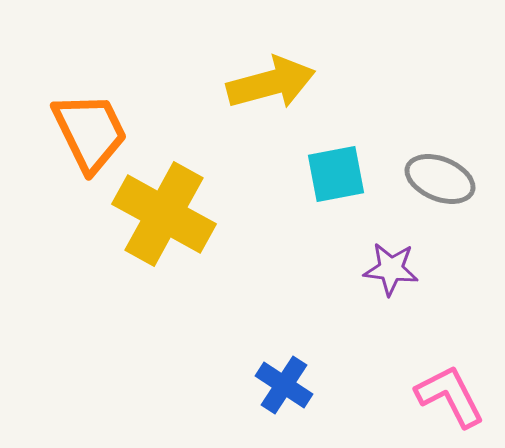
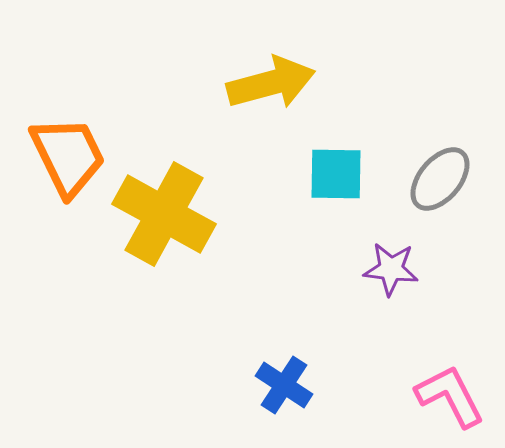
orange trapezoid: moved 22 px left, 24 px down
cyan square: rotated 12 degrees clockwise
gray ellipse: rotated 72 degrees counterclockwise
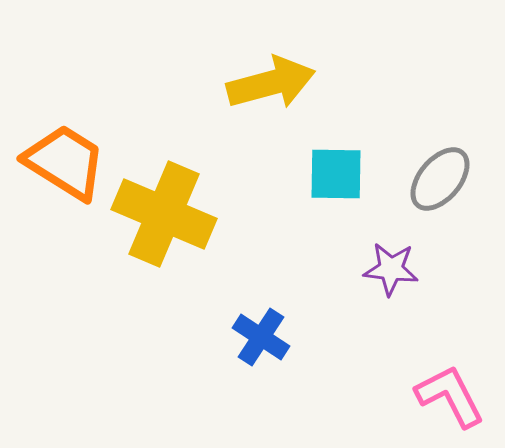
orange trapezoid: moved 3 px left, 6 px down; rotated 32 degrees counterclockwise
yellow cross: rotated 6 degrees counterclockwise
blue cross: moved 23 px left, 48 px up
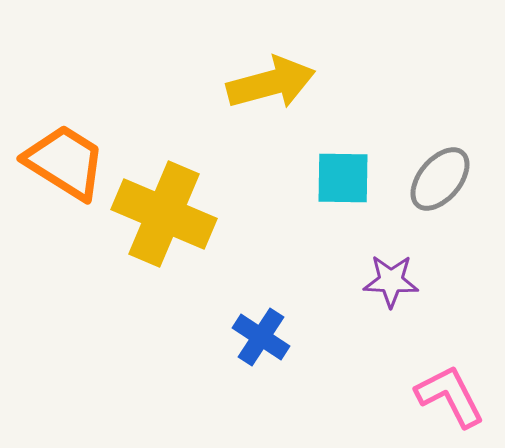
cyan square: moved 7 px right, 4 px down
purple star: moved 12 px down; rotated 4 degrees counterclockwise
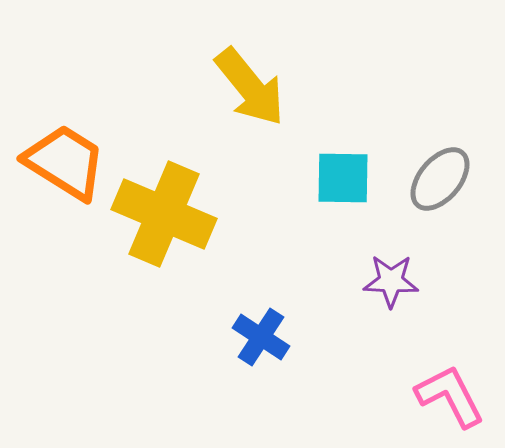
yellow arrow: moved 21 px left, 4 px down; rotated 66 degrees clockwise
